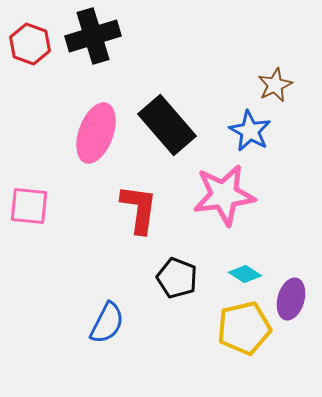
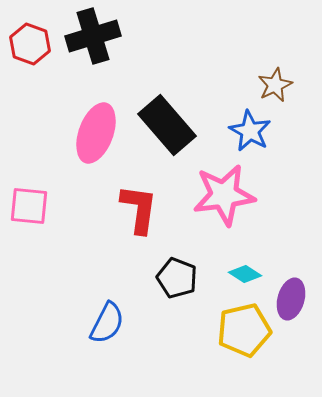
yellow pentagon: moved 2 px down
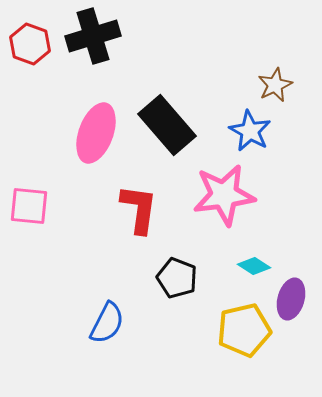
cyan diamond: moved 9 px right, 8 px up
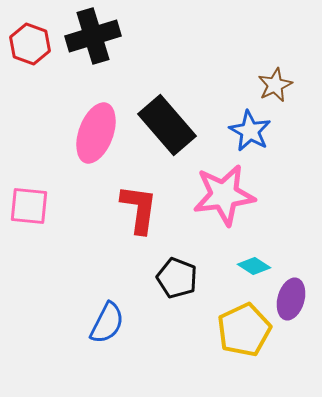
yellow pentagon: rotated 12 degrees counterclockwise
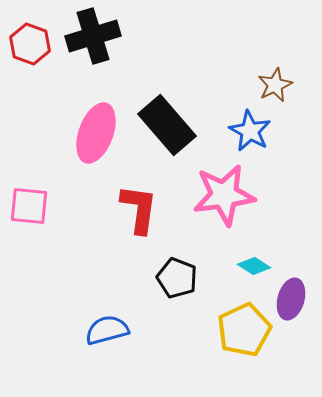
blue semicircle: moved 7 px down; rotated 132 degrees counterclockwise
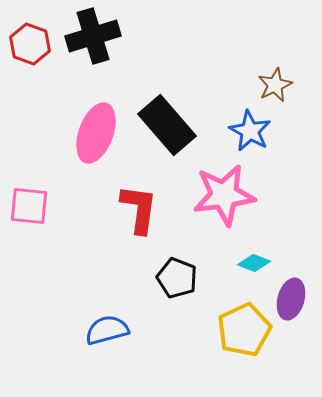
cyan diamond: moved 3 px up; rotated 12 degrees counterclockwise
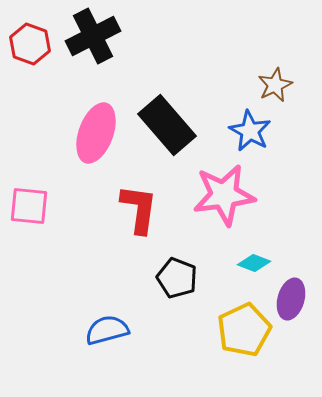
black cross: rotated 10 degrees counterclockwise
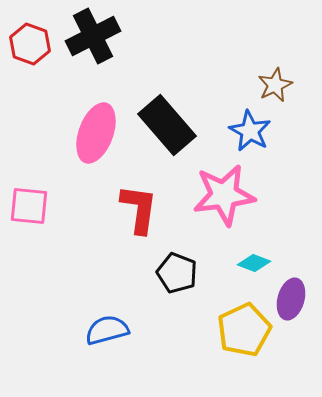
black pentagon: moved 5 px up
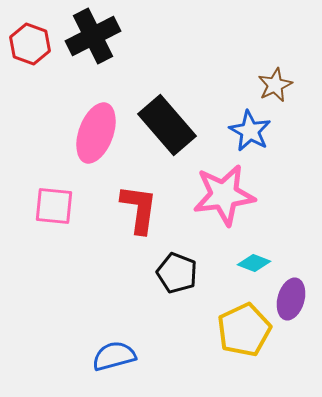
pink square: moved 25 px right
blue semicircle: moved 7 px right, 26 px down
